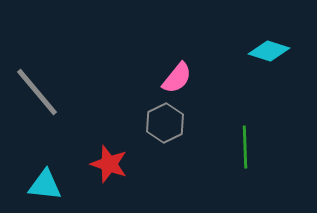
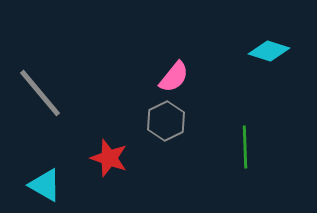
pink semicircle: moved 3 px left, 1 px up
gray line: moved 3 px right, 1 px down
gray hexagon: moved 1 px right, 2 px up
red star: moved 6 px up
cyan triangle: rotated 24 degrees clockwise
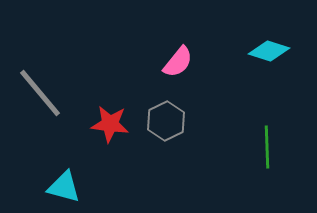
pink semicircle: moved 4 px right, 15 px up
green line: moved 22 px right
red star: moved 1 px right, 34 px up; rotated 12 degrees counterclockwise
cyan triangle: moved 19 px right, 2 px down; rotated 15 degrees counterclockwise
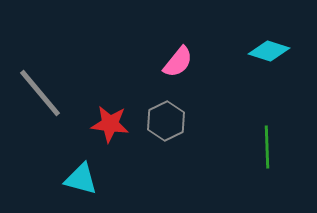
cyan triangle: moved 17 px right, 8 px up
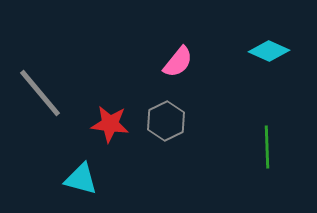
cyan diamond: rotated 6 degrees clockwise
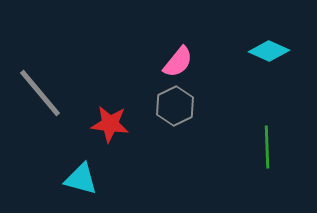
gray hexagon: moved 9 px right, 15 px up
